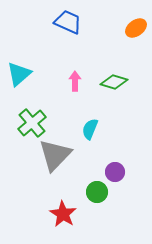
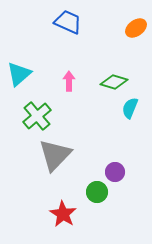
pink arrow: moved 6 px left
green cross: moved 5 px right, 7 px up
cyan semicircle: moved 40 px right, 21 px up
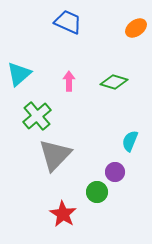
cyan semicircle: moved 33 px down
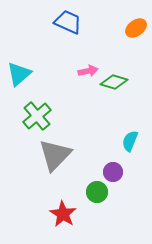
pink arrow: moved 19 px right, 10 px up; rotated 78 degrees clockwise
purple circle: moved 2 px left
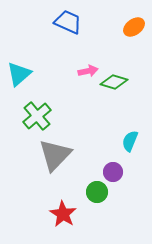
orange ellipse: moved 2 px left, 1 px up
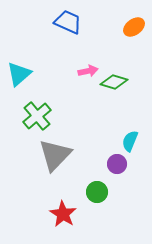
purple circle: moved 4 px right, 8 px up
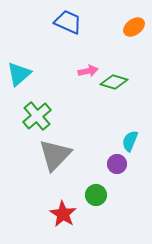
green circle: moved 1 px left, 3 px down
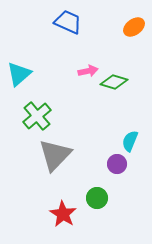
green circle: moved 1 px right, 3 px down
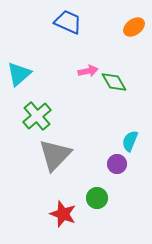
green diamond: rotated 44 degrees clockwise
red star: rotated 12 degrees counterclockwise
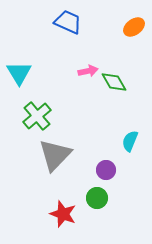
cyan triangle: moved 1 px up; rotated 20 degrees counterclockwise
purple circle: moved 11 px left, 6 px down
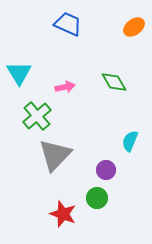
blue trapezoid: moved 2 px down
pink arrow: moved 23 px left, 16 px down
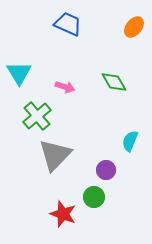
orange ellipse: rotated 15 degrees counterclockwise
pink arrow: rotated 30 degrees clockwise
green circle: moved 3 px left, 1 px up
